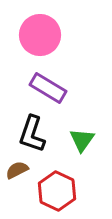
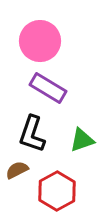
pink circle: moved 6 px down
green triangle: rotated 36 degrees clockwise
red hexagon: rotated 6 degrees clockwise
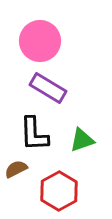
black L-shape: moved 2 px right; rotated 21 degrees counterclockwise
brown semicircle: moved 1 px left, 1 px up
red hexagon: moved 2 px right
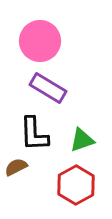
brown semicircle: moved 2 px up
red hexagon: moved 17 px right, 6 px up
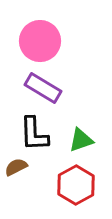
purple rectangle: moved 5 px left
green triangle: moved 1 px left
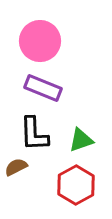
purple rectangle: rotated 9 degrees counterclockwise
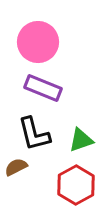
pink circle: moved 2 px left, 1 px down
black L-shape: rotated 12 degrees counterclockwise
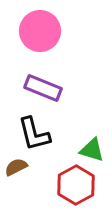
pink circle: moved 2 px right, 11 px up
green triangle: moved 11 px right, 10 px down; rotated 36 degrees clockwise
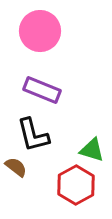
purple rectangle: moved 1 px left, 2 px down
black L-shape: moved 1 px left, 1 px down
brown semicircle: rotated 65 degrees clockwise
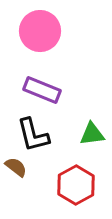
green triangle: moved 16 px up; rotated 24 degrees counterclockwise
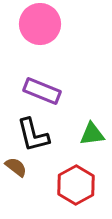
pink circle: moved 7 px up
purple rectangle: moved 1 px down
